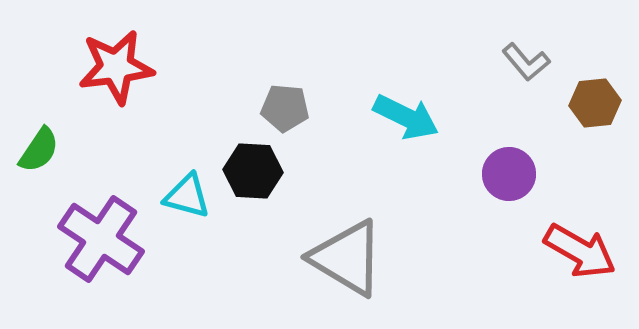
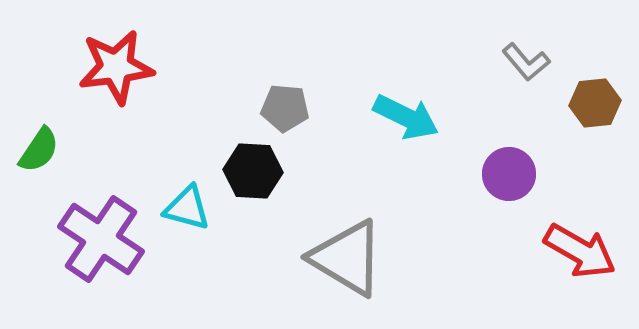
cyan triangle: moved 12 px down
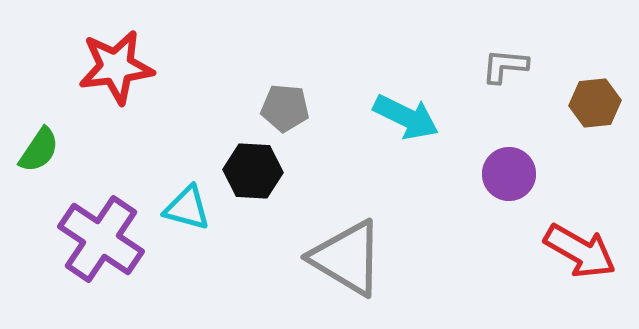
gray L-shape: moved 21 px left, 4 px down; rotated 135 degrees clockwise
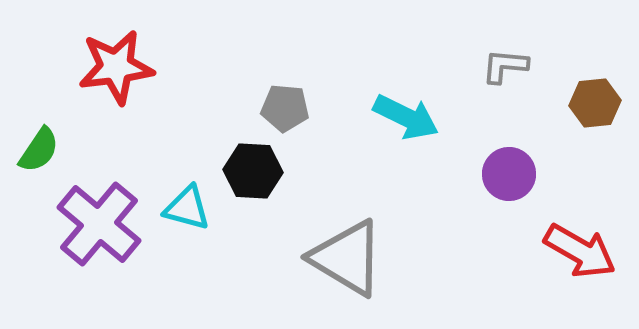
purple cross: moved 2 px left, 15 px up; rotated 6 degrees clockwise
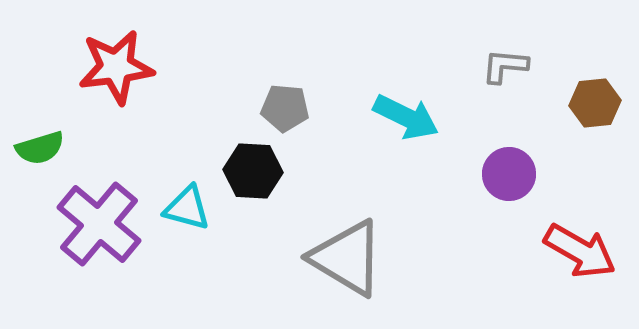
green semicircle: moved 1 px right, 2 px up; rotated 39 degrees clockwise
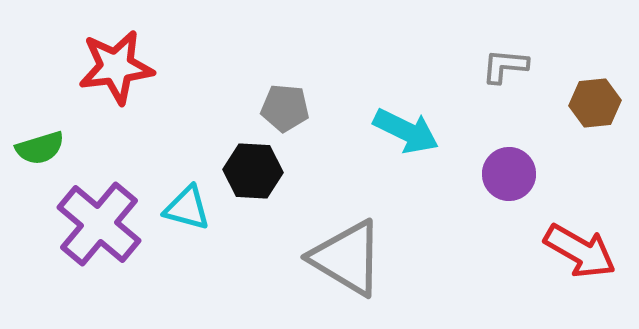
cyan arrow: moved 14 px down
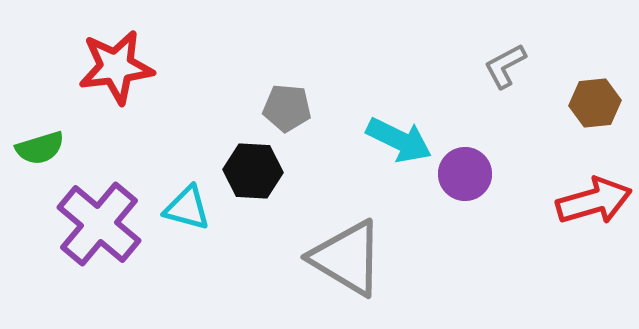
gray L-shape: rotated 33 degrees counterclockwise
gray pentagon: moved 2 px right
cyan arrow: moved 7 px left, 9 px down
purple circle: moved 44 px left
red arrow: moved 14 px right, 50 px up; rotated 46 degrees counterclockwise
